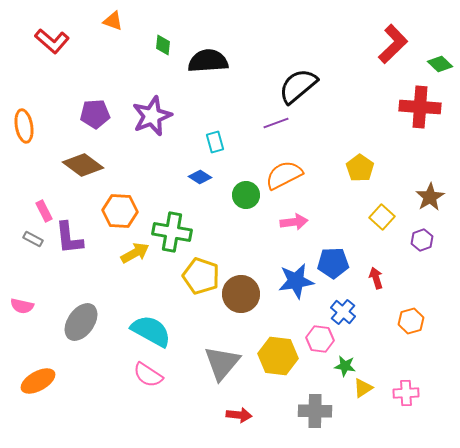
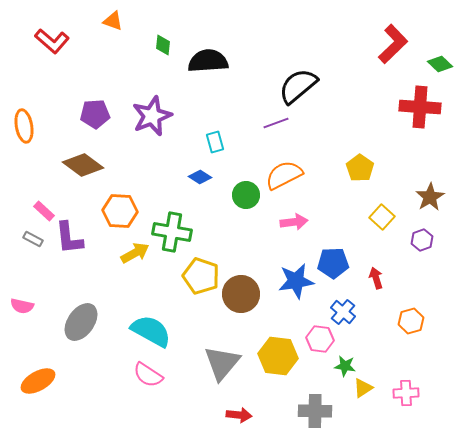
pink rectangle at (44, 211): rotated 20 degrees counterclockwise
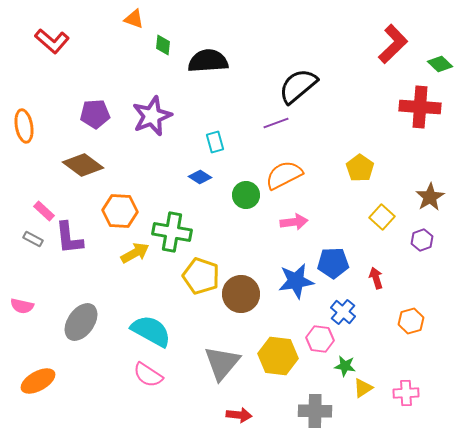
orange triangle at (113, 21): moved 21 px right, 2 px up
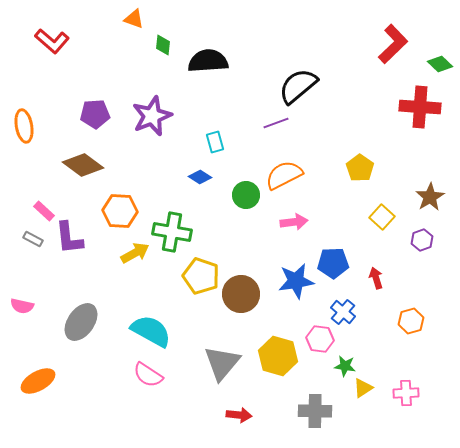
yellow hexagon at (278, 356): rotated 9 degrees clockwise
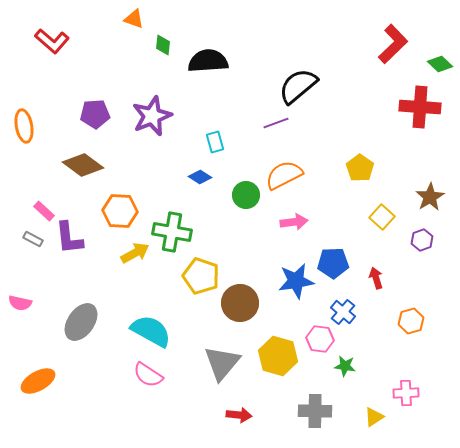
brown circle at (241, 294): moved 1 px left, 9 px down
pink semicircle at (22, 306): moved 2 px left, 3 px up
yellow triangle at (363, 388): moved 11 px right, 29 px down
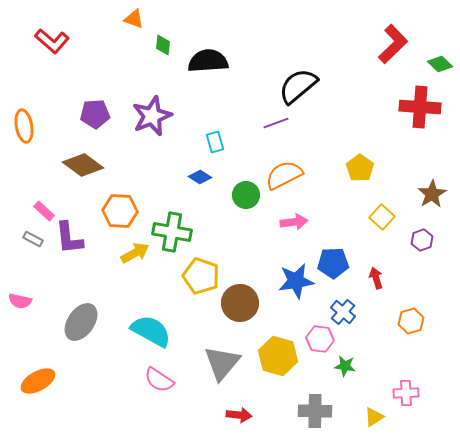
brown star at (430, 197): moved 2 px right, 3 px up
pink semicircle at (20, 303): moved 2 px up
pink semicircle at (148, 375): moved 11 px right, 5 px down
